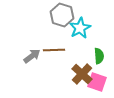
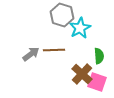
gray arrow: moved 1 px left, 2 px up
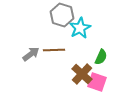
green semicircle: moved 2 px right, 1 px down; rotated 28 degrees clockwise
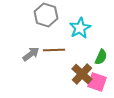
gray hexagon: moved 16 px left
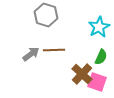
cyan star: moved 19 px right, 1 px up
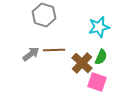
gray hexagon: moved 2 px left
cyan star: rotated 15 degrees clockwise
brown cross: moved 11 px up
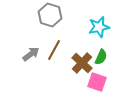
gray hexagon: moved 6 px right
brown line: rotated 60 degrees counterclockwise
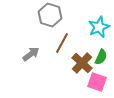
cyan star: rotated 10 degrees counterclockwise
brown line: moved 8 px right, 7 px up
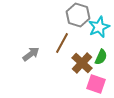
gray hexagon: moved 28 px right
pink square: moved 1 px left, 2 px down
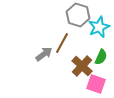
gray arrow: moved 13 px right
brown cross: moved 3 px down
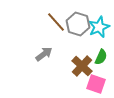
gray hexagon: moved 9 px down
brown line: moved 6 px left, 21 px up; rotated 70 degrees counterclockwise
